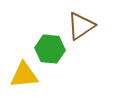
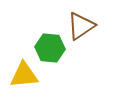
green hexagon: moved 1 px up
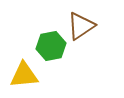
green hexagon: moved 1 px right, 2 px up; rotated 16 degrees counterclockwise
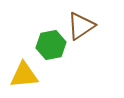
green hexagon: moved 1 px up
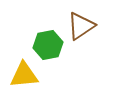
green hexagon: moved 3 px left
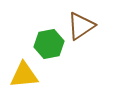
green hexagon: moved 1 px right, 1 px up
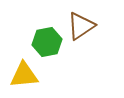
green hexagon: moved 2 px left, 2 px up
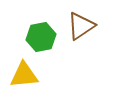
green hexagon: moved 6 px left, 5 px up
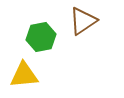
brown triangle: moved 2 px right, 5 px up
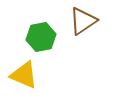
yellow triangle: rotated 28 degrees clockwise
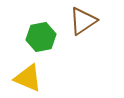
yellow triangle: moved 4 px right, 3 px down
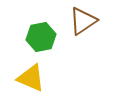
yellow triangle: moved 3 px right
